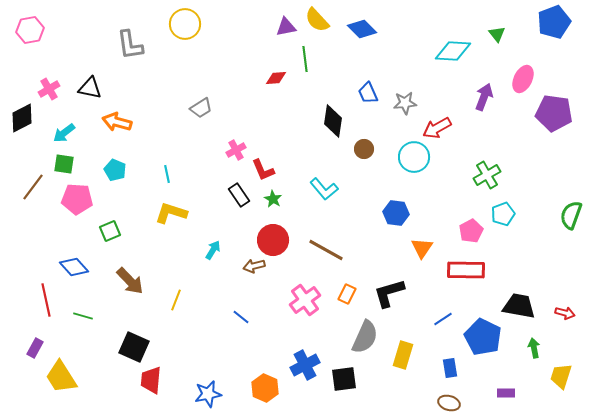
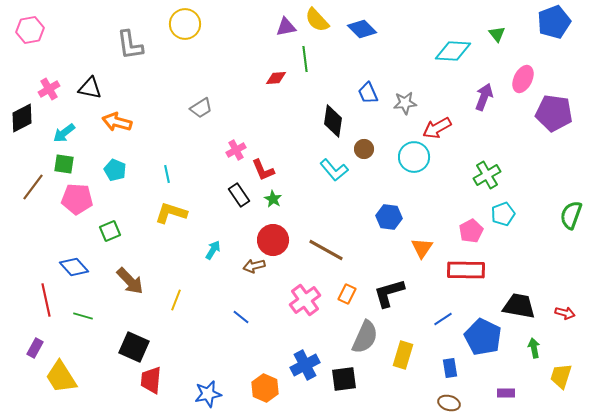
cyan L-shape at (324, 189): moved 10 px right, 19 px up
blue hexagon at (396, 213): moved 7 px left, 4 px down
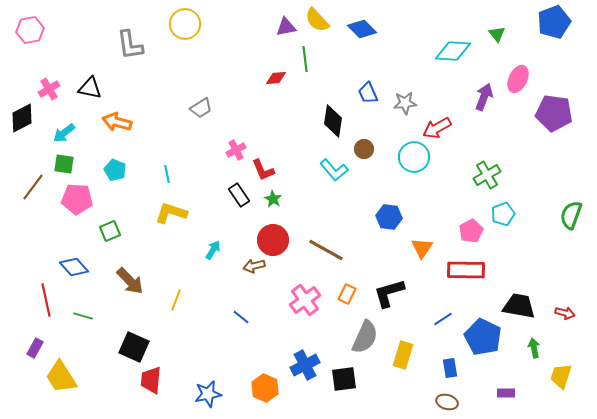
pink ellipse at (523, 79): moved 5 px left
brown ellipse at (449, 403): moved 2 px left, 1 px up
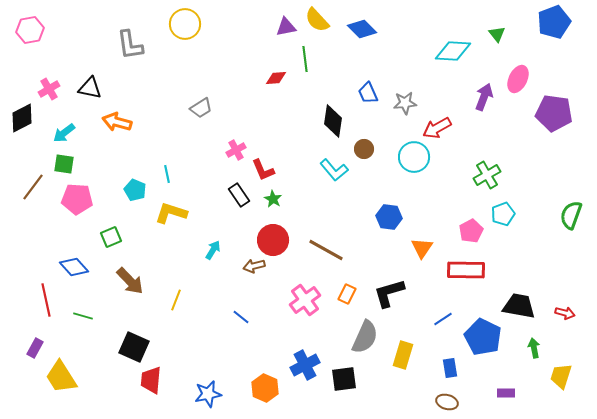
cyan pentagon at (115, 170): moved 20 px right, 20 px down
green square at (110, 231): moved 1 px right, 6 px down
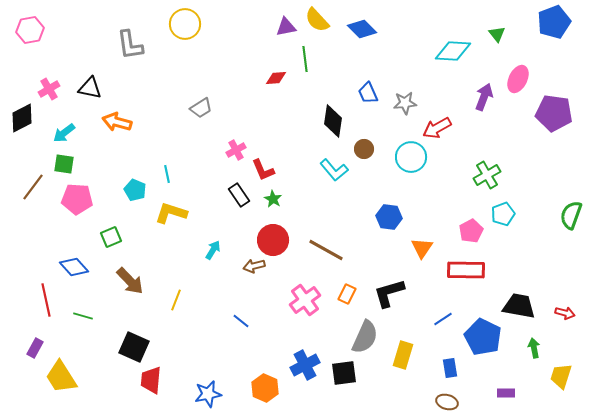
cyan circle at (414, 157): moved 3 px left
blue line at (241, 317): moved 4 px down
black square at (344, 379): moved 6 px up
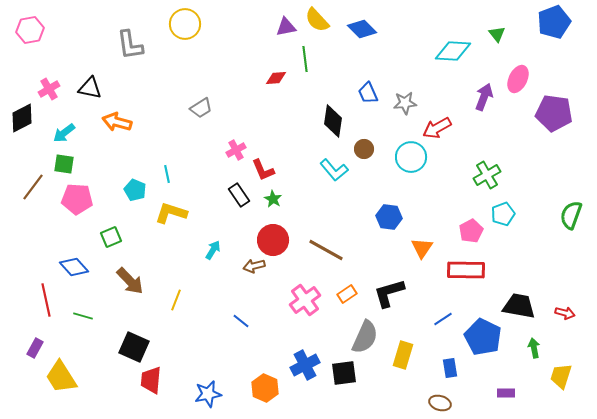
orange rectangle at (347, 294): rotated 30 degrees clockwise
brown ellipse at (447, 402): moved 7 px left, 1 px down
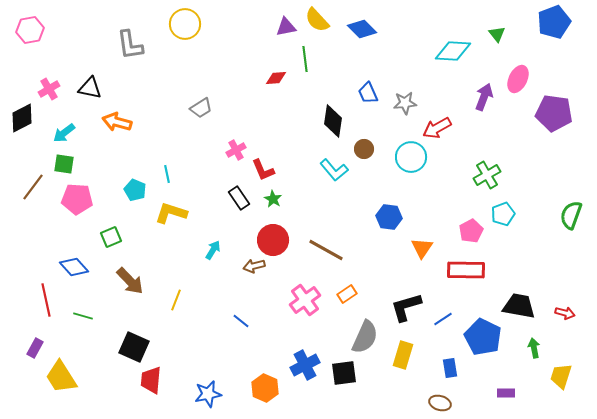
black rectangle at (239, 195): moved 3 px down
black L-shape at (389, 293): moved 17 px right, 14 px down
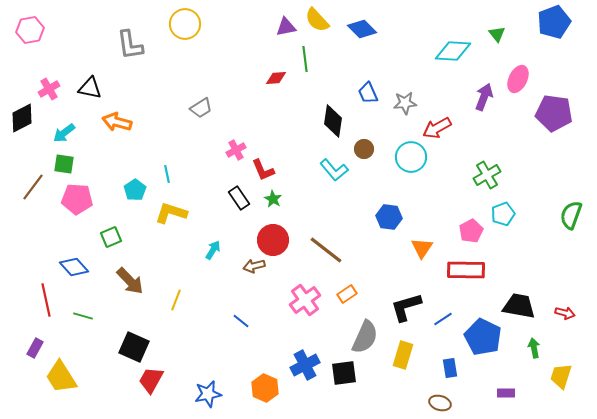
cyan pentagon at (135, 190): rotated 15 degrees clockwise
brown line at (326, 250): rotated 9 degrees clockwise
red trapezoid at (151, 380): rotated 24 degrees clockwise
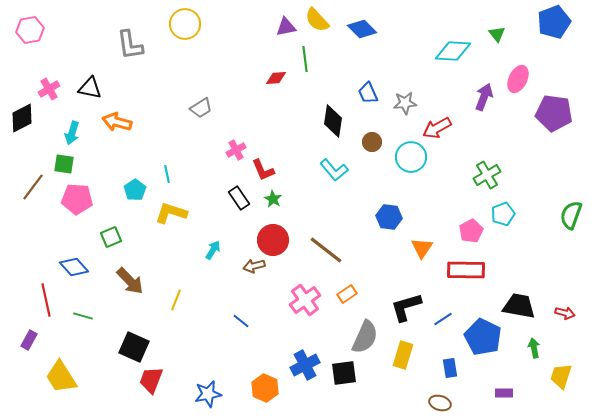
cyan arrow at (64, 133): moved 8 px right; rotated 35 degrees counterclockwise
brown circle at (364, 149): moved 8 px right, 7 px up
purple rectangle at (35, 348): moved 6 px left, 8 px up
red trapezoid at (151, 380): rotated 8 degrees counterclockwise
purple rectangle at (506, 393): moved 2 px left
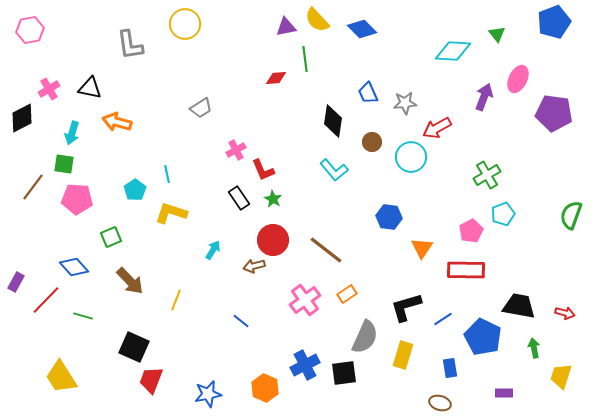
red line at (46, 300): rotated 56 degrees clockwise
purple rectangle at (29, 340): moved 13 px left, 58 px up
